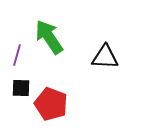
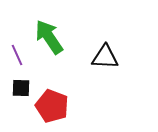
purple line: rotated 40 degrees counterclockwise
red pentagon: moved 1 px right, 2 px down
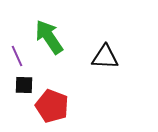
purple line: moved 1 px down
black square: moved 3 px right, 3 px up
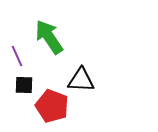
black triangle: moved 24 px left, 23 px down
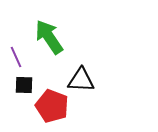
purple line: moved 1 px left, 1 px down
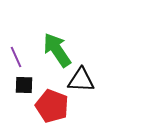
green arrow: moved 8 px right, 13 px down
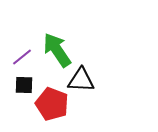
purple line: moved 6 px right; rotated 75 degrees clockwise
red pentagon: moved 2 px up
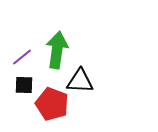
green arrow: rotated 42 degrees clockwise
black triangle: moved 1 px left, 1 px down
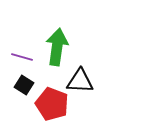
green arrow: moved 3 px up
purple line: rotated 55 degrees clockwise
black square: rotated 30 degrees clockwise
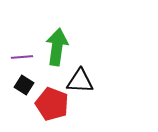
purple line: rotated 20 degrees counterclockwise
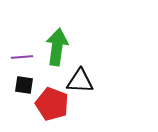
black square: rotated 24 degrees counterclockwise
